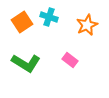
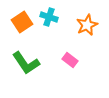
green L-shape: rotated 24 degrees clockwise
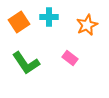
cyan cross: rotated 18 degrees counterclockwise
orange square: moved 3 px left
pink rectangle: moved 2 px up
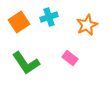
cyan cross: rotated 18 degrees counterclockwise
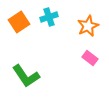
orange star: moved 1 px right, 1 px down
pink rectangle: moved 20 px right
green L-shape: moved 13 px down
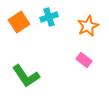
pink rectangle: moved 6 px left, 2 px down
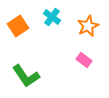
cyan cross: moved 3 px right; rotated 36 degrees counterclockwise
orange square: moved 1 px left, 4 px down
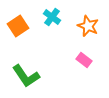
orange star: rotated 25 degrees counterclockwise
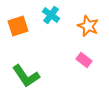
cyan cross: moved 1 px left, 2 px up
orange square: rotated 15 degrees clockwise
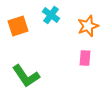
orange star: rotated 30 degrees clockwise
pink rectangle: moved 1 px right, 2 px up; rotated 56 degrees clockwise
